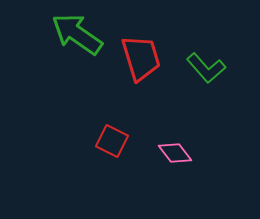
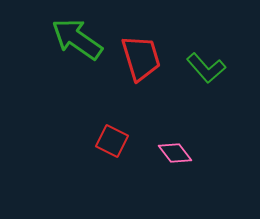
green arrow: moved 5 px down
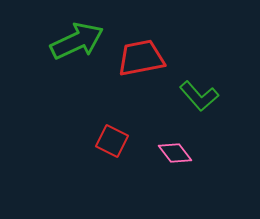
green arrow: moved 2 px down; rotated 120 degrees clockwise
red trapezoid: rotated 84 degrees counterclockwise
green L-shape: moved 7 px left, 28 px down
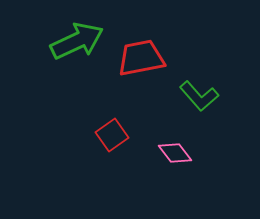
red square: moved 6 px up; rotated 28 degrees clockwise
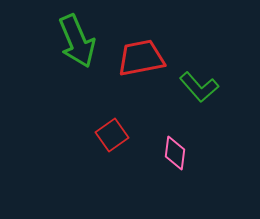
green arrow: rotated 92 degrees clockwise
green L-shape: moved 9 px up
pink diamond: rotated 44 degrees clockwise
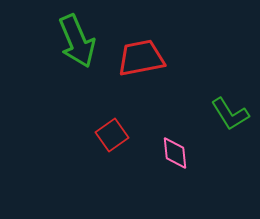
green L-shape: moved 31 px right, 27 px down; rotated 9 degrees clockwise
pink diamond: rotated 12 degrees counterclockwise
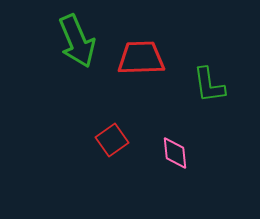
red trapezoid: rotated 9 degrees clockwise
green L-shape: moved 21 px left, 29 px up; rotated 24 degrees clockwise
red square: moved 5 px down
